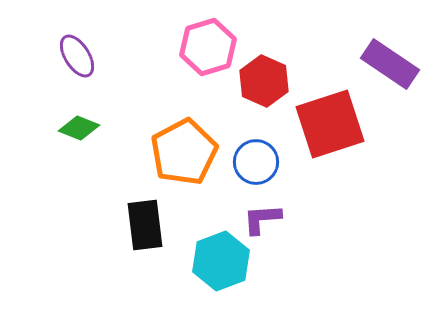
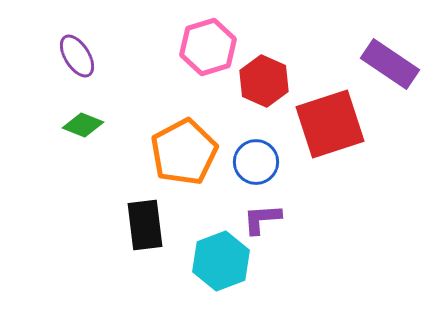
green diamond: moved 4 px right, 3 px up
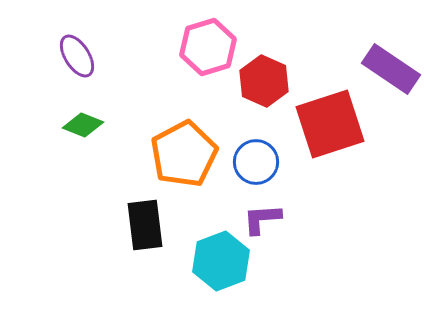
purple rectangle: moved 1 px right, 5 px down
orange pentagon: moved 2 px down
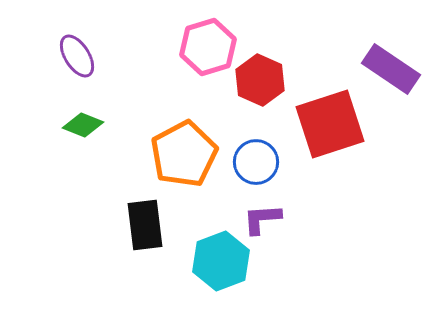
red hexagon: moved 4 px left, 1 px up
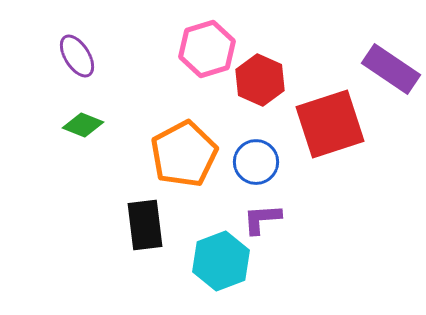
pink hexagon: moved 1 px left, 2 px down
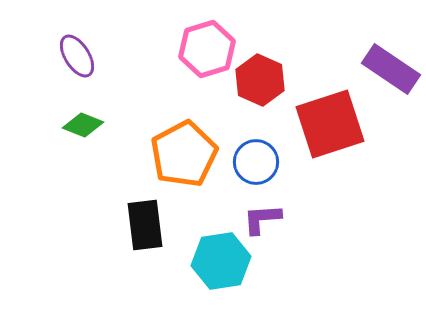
cyan hexagon: rotated 12 degrees clockwise
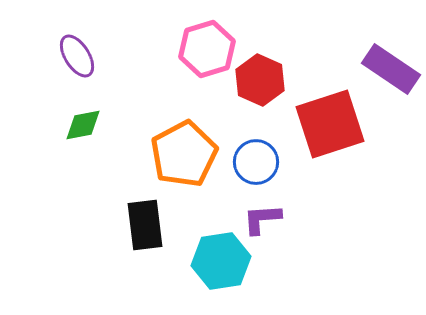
green diamond: rotated 33 degrees counterclockwise
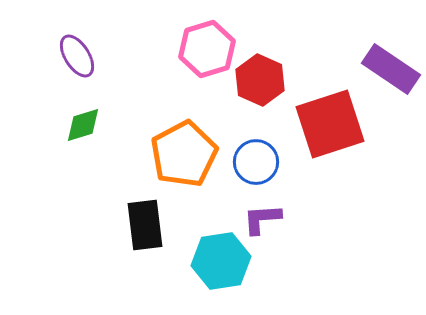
green diamond: rotated 6 degrees counterclockwise
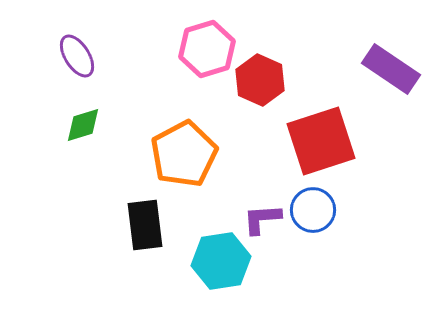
red square: moved 9 px left, 17 px down
blue circle: moved 57 px right, 48 px down
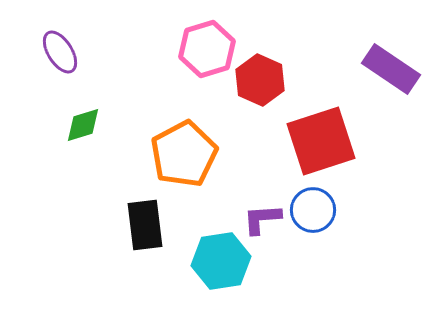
purple ellipse: moved 17 px left, 4 px up
